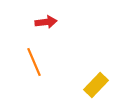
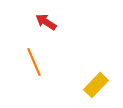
red arrow: rotated 140 degrees counterclockwise
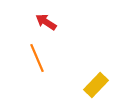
orange line: moved 3 px right, 4 px up
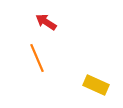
yellow rectangle: rotated 70 degrees clockwise
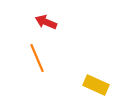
red arrow: rotated 10 degrees counterclockwise
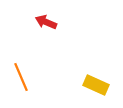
orange line: moved 16 px left, 19 px down
